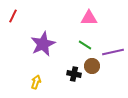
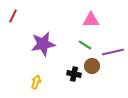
pink triangle: moved 2 px right, 2 px down
purple star: rotated 15 degrees clockwise
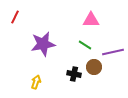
red line: moved 2 px right, 1 px down
brown circle: moved 2 px right, 1 px down
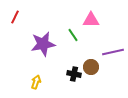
green line: moved 12 px left, 10 px up; rotated 24 degrees clockwise
brown circle: moved 3 px left
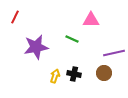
green line: moved 1 px left, 4 px down; rotated 32 degrees counterclockwise
purple star: moved 7 px left, 3 px down
purple line: moved 1 px right, 1 px down
brown circle: moved 13 px right, 6 px down
yellow arrow: moved 19 px right, 6 px up
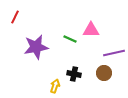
pink triangle: moved 10 px down
green line: moved 2 px left
yellow arrow: moved 10 px down
